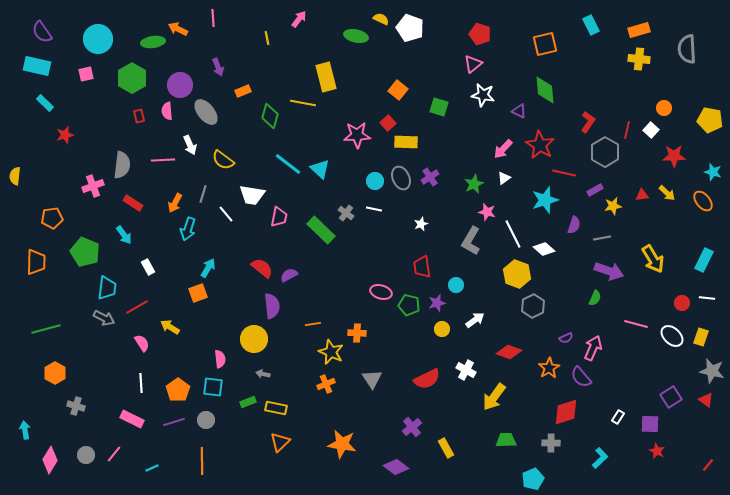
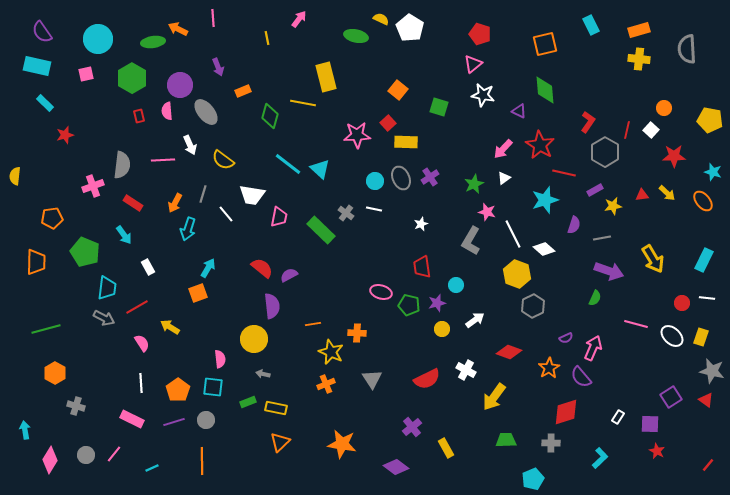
white pentagon at (410, 28): rotated 12 degrees clockwise
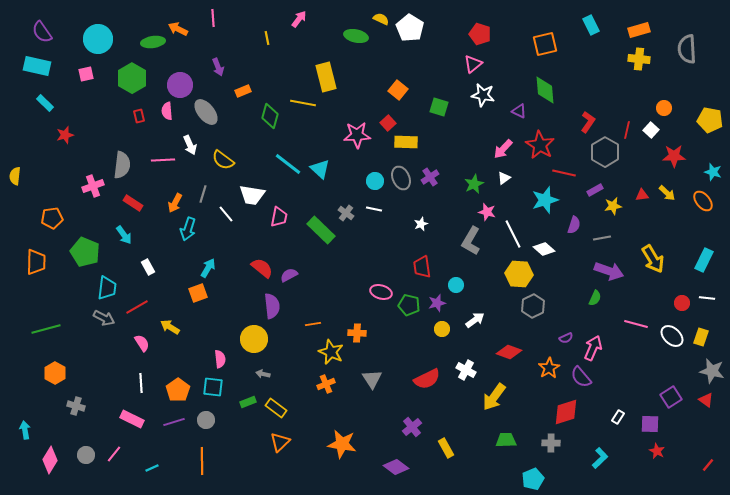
yellow hexagon at (517, 274): moved 2 px right; rotated 16 degrees counterclockwise
yellow rectangle at (276, 408): rotated 25 degrees clockwise
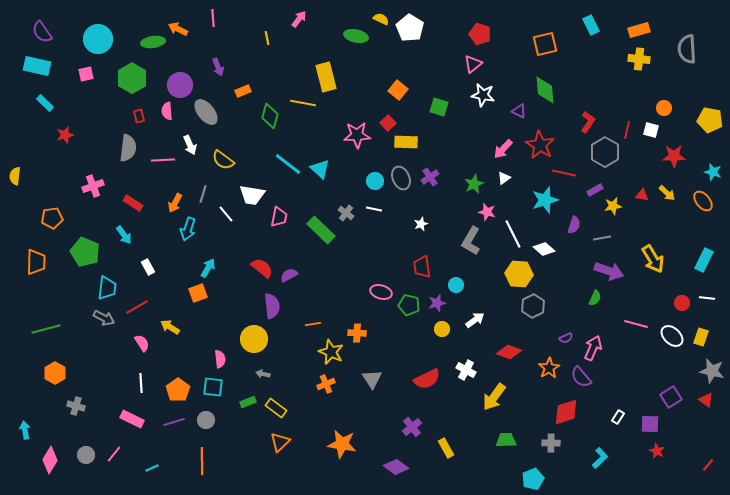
white square at (651, 130): rotated 28 degrees counterclockwise
gray semicircle at (122, 165): moved 6 px right, 17 px up
red triangle at (642, 195): rotated 16 degrees clockwise
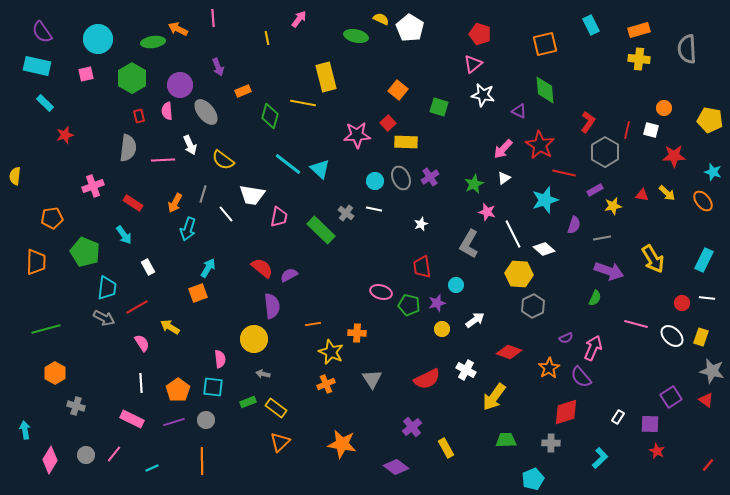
gray L-shape at (471, 241): moved 2 px left, 3 px down
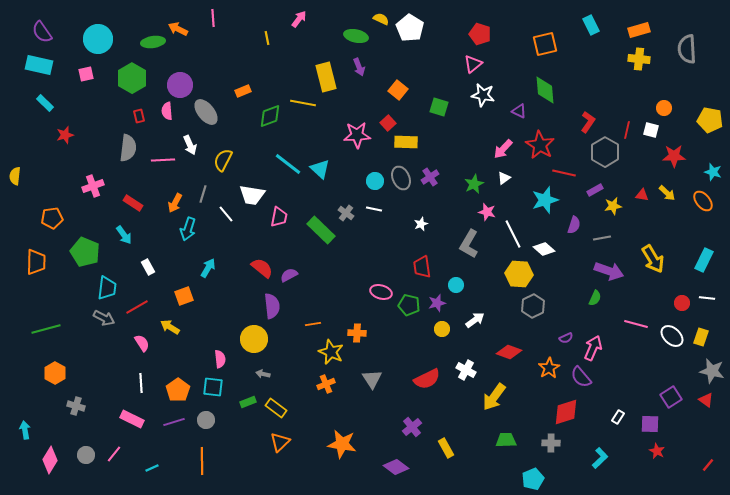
cyan rectangle at (37, 66): moved 2 px right, 1 px up
purple arrow at (218, 67): moved 141 px right
green diamond at (270, 116): rotated 55 degrees clockwise
yellow semicircle at (223, 160): rotated 80 degrees clockwise
orange square at (198, 293): moved 14 px left, 3 px down
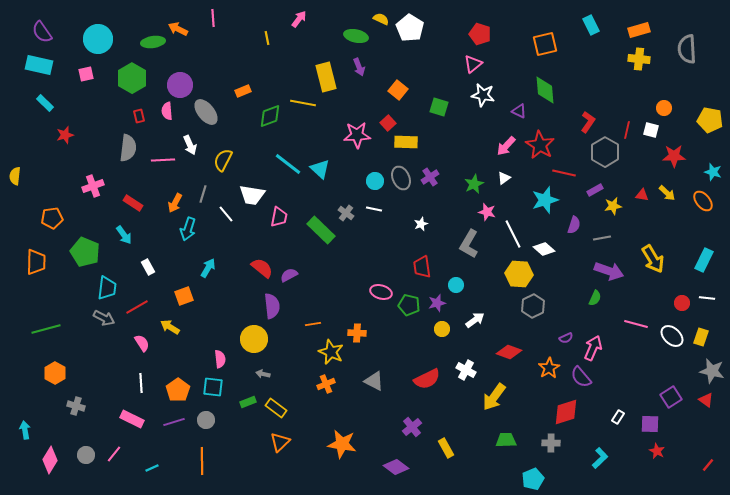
pink arrow at (503, 149): moved 3 px right, 3 px up
gray triangle at (372, 379): moved 2 px right, 2 px down; rotated 30 degrees counterclockwise
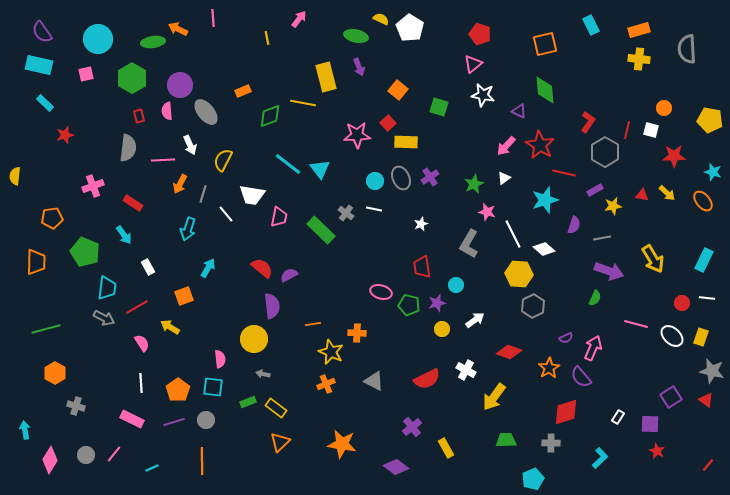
cyan triangle at (320, 169): rotated 10 degrees clockwise
orange arrow at (175, 203): moved 5 px right, 19 px up
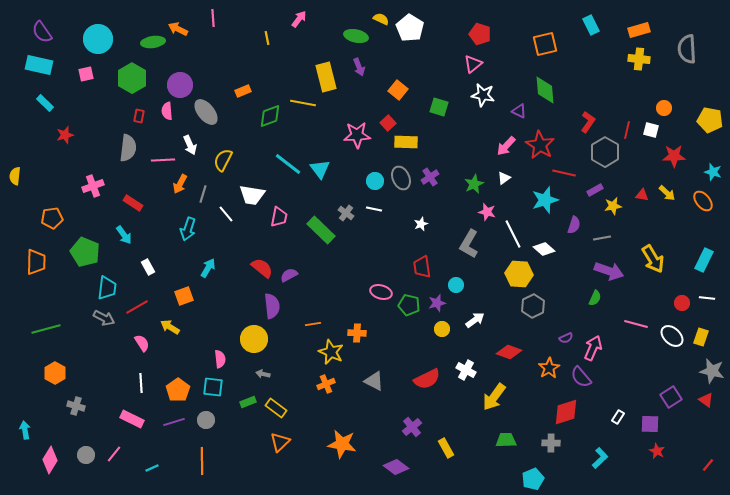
red rectangle at (139, 116): rotated 24 degrees clockwise
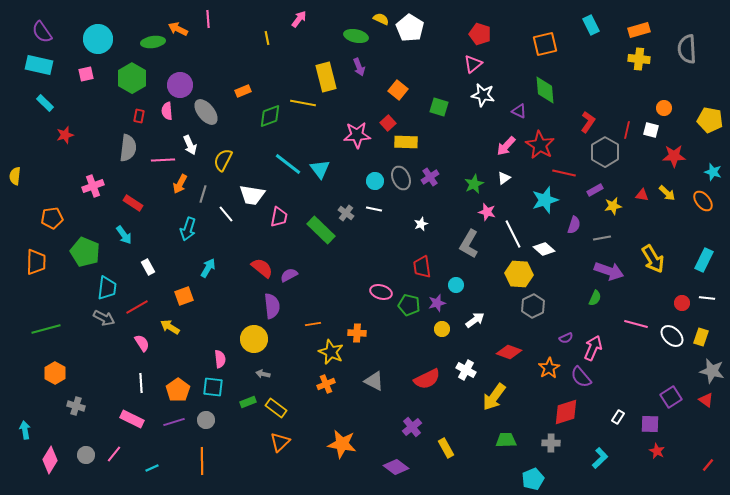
pink line at (213, 18): moved 5 px left, 1 px down
